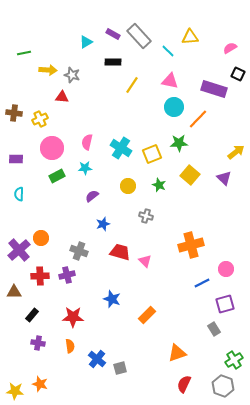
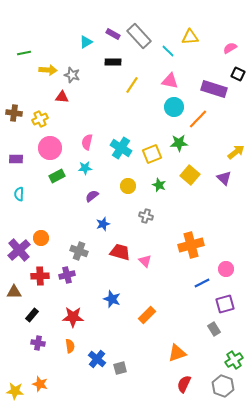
pink circle at (52, 148): moved 2 px left
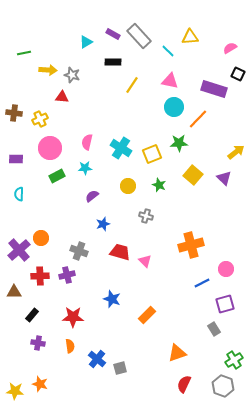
yellow square at (190, 175): moved 3 px right
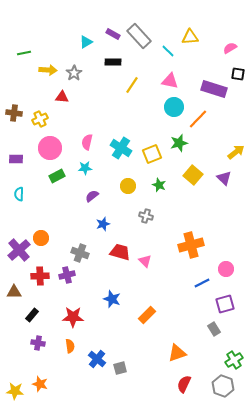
black square at (238, 74): rotated 16 degrees counterclockwise
gray star at (72, 75): moved 2 px right, 2 px up; rotated 21 degrees clockwise
green star at (179, 143): rotated 12 degrees counterclockwise
gray cross at (79, 251): moved 1 px right, 2 px down
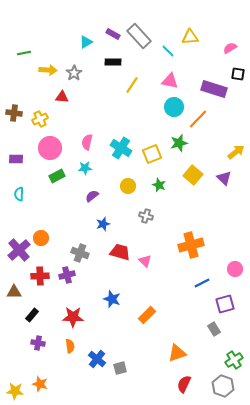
pink circle at (226, 269): moved 9 px right
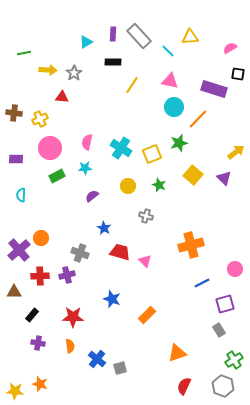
purple rectangle at (113, 34): rotated 64 degrees clockwise
cyan semicircle at (19, 194): moved 2 px right, 1 px down
blue star at (103, 224): moved 1 px right, 4 px down; rotated 24 degrees counterclockwise
gray rectangle at (214, 329): moved 5 px right, 1 px down
red semicircle at (184, 384): moved 2 px down
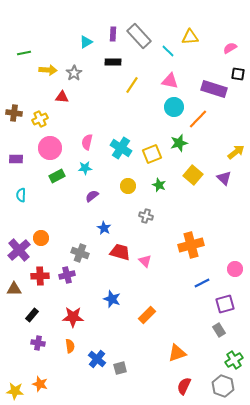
brown triangle at (14, 292): moved 3 px up
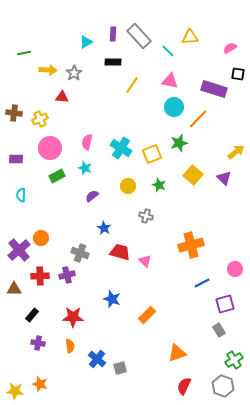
cyan star at (85, 168): rotated 24 degrees clockwise
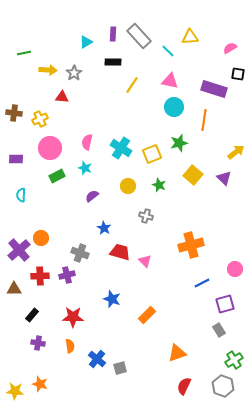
orange line at (198, 119): moved 6 px right, 1 px down; rotated 35 degrees counterclockwise
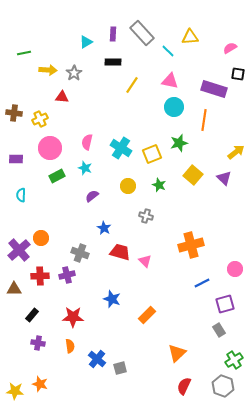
gray rectangle at (139, 36): moved 3 px right, 3 px up
orange triangle at (177, 353): rotated 24 degrees counterclockwise
